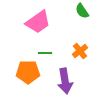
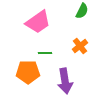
green semicircle: rotated 119 degrees counterclockwise
orange cross: moved 5 px up
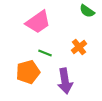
green semicircle: moved 5 px right; rotated 98 degrees clockwise
orange cross: moved 1 px left, 1 px down
green line: rotated 24 degrees clockwise
orange pentagon: rotated 15 degrees counterclockwise
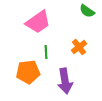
green line: moved 1 px right, 1 px up; rotated 64 degrees clockwise
orange pentagon: rotated 10 degrees clockwise
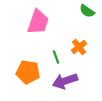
pink trapezoid: rotated 36 degrees counterclockwise
green line: moved 10 px right, 5 px down; rotated 16 degrees counterclockwise
orange pentagon: rotated 15 degrees clockwise
purple arrow: rotated 80 degrees clockwise
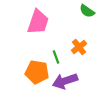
orange pentagon: moved 9 px right
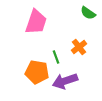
green semicircle: moved 1 px right, 2 px down
pink trapezoid: moved 2 px left
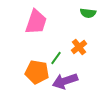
green semicircle: rotated 28 degrees counterclockwise
green line: moved 1 px down; rotated 56 degrees clockwise
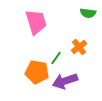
pink trapezoid: rotated 36 degrees counterclockwise
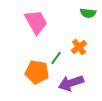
pink trapezoid: rotated 12 degrees counterclockwise
purple arrow: moved 6 px right, 2 px down
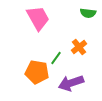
pink trapezoid: moved 2 px right, 4 px up
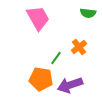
orange pentagon: moved 4 px right, 7 px down
purple arrow: moved 1 px left, 2 px down
